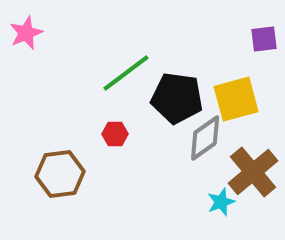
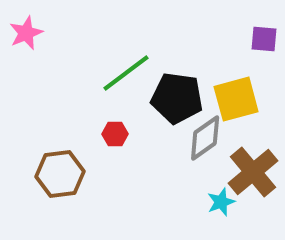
purple square: rotated 12 degrees clockwise
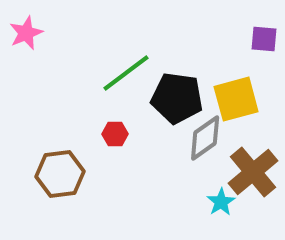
cyan star: rotated 12 degrees counterclockwise
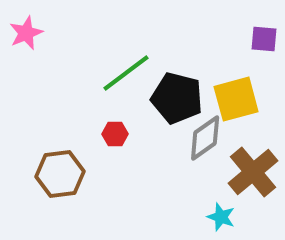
black pentagon: rotated 6 degrees clockwise
cyan star: moved 15 px down; rotated 20 degrees counterclockwise
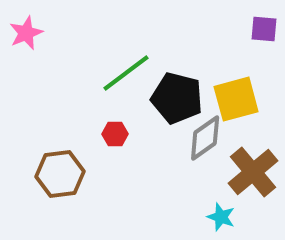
purple square: moved 10 px up
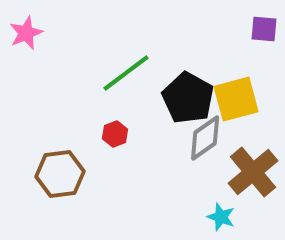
black pentagon: moved 11 px right; rotated 15 degrees clockwise
red hexagon: rotated 20 degrees counterclockwise
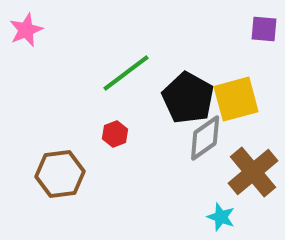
pink star: moved 3 px up
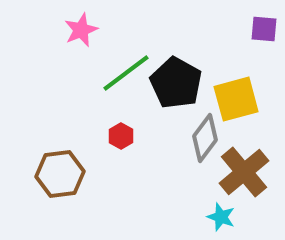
pink star: moved 55 px right
black pentagon: moved 12 px left, 15 px up
red hexagon: moved 6 px right, 2 px down; rotated 10 degrees counterclockwise
gray diamond: rotated 18 degrees counterclockwise
brown cross: moved 9 px left
